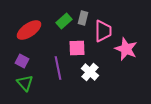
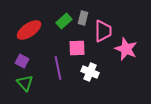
white cross: rotated 18 degrees counterclockwise
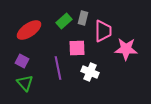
pink star: rotated 20 degrees counterclockwise
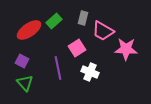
green rectangle: moved 10 px left
pink trapezoid: rotated 120 degrees clockwise
pink square: rotated 30 degrees counterclockwise
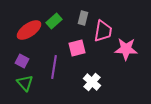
pink trapezoid: rotated 110 degrees counterclockwise
pink square: rotated 18 degrees clockwise
purple line: moved 4 px left, 1 px up; rotated 20 degrees clockwise
white cross: moved 2 px right, 10 px down; rotated 18 degrees clockwise
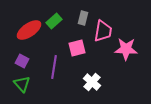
green triangle: moved 3 px left, 1 px down
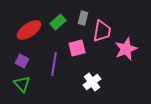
green rectangle: moved 4 px right, 1 px down
pink trapezoid: moved 1 px left
pink star: rotated 25 degrees counterclockwise
purple line: moved 3 px up
white cross: rotated 12 degrees clockwise
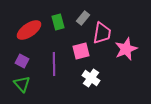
gray rectangle: rotated 24 degrees clockwise
green rectangle: rotated 63 degrees counterclockwise
pink trapezoid: moved 2 px down
pink square: moved 4 px right, 3 px down
purple line: rotated 10 degrees counterclockwise
white cross: moved 1 px left, 4 px up; rotated 18 degrees counterclockwise
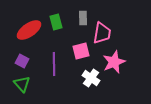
gray rectangle: rotated 40 degrees counterclockwise
green rectangle: moved 2 px left
pink star: moved 12 px left, 13 px down
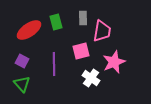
pink trapezoid: moved 2 px up
